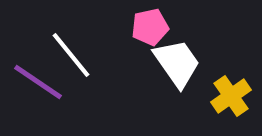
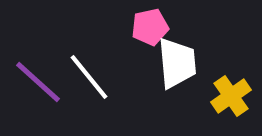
white line: moved 18 px right, 22 px down
white trapezoid: rotated 30 degrees clockwise
purple line: rotated 8 degrees clockwise
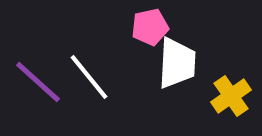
white trapezoid: rotated 8 degrees clockwise
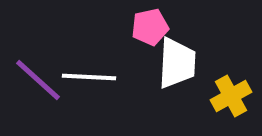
white line: rotated 48 degrees counterclockwise
purple line: moved 2 px up
yellow cross: rotated 6 degrees clockwise
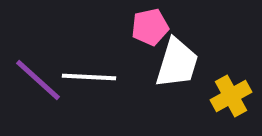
white trapezoid: rotated 14 degrees clockwise
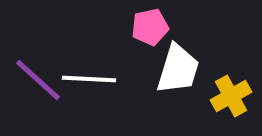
white trapezoid: moved 1 px right, 6 px down
white line: moved 2 px down
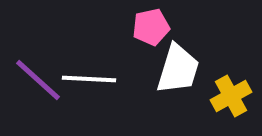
pink pentagon: moved 1 px right
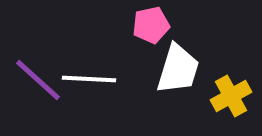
pink pentagon: moved 2 px up
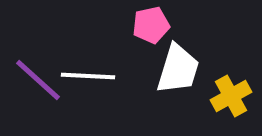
white line: moved 1 px left, 3 px up
